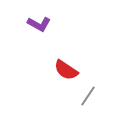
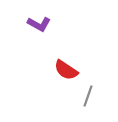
gray line: rotated 15 degrees counterclockwise
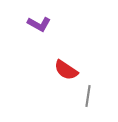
gray line: rotated 10 degrees counterclockwise
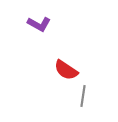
gray line: moved 5 px left
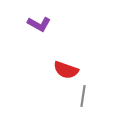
red semicircle: rotated 15 degrees counterclockwise
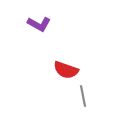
gray line: rotated 20 degrees counterclockwise
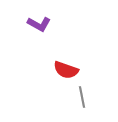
gray line: moved 1 px left, 1 px down
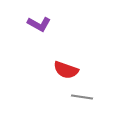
gray line: rotated 70 degrees counterclockwise
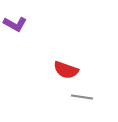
purple L-shape: moved 24 px left
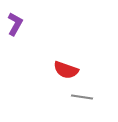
purple L-shape: rotated 90 degrees counterclockwise
